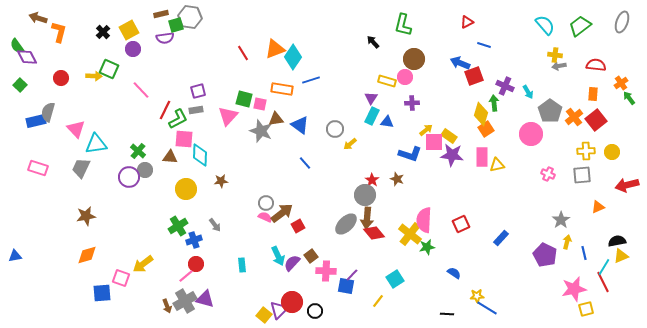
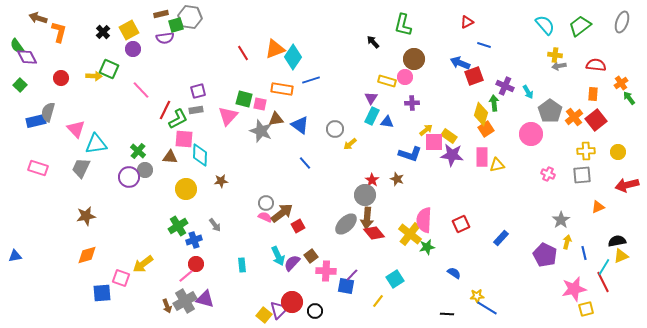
yellow circle at (612, 152): moved 6 px right
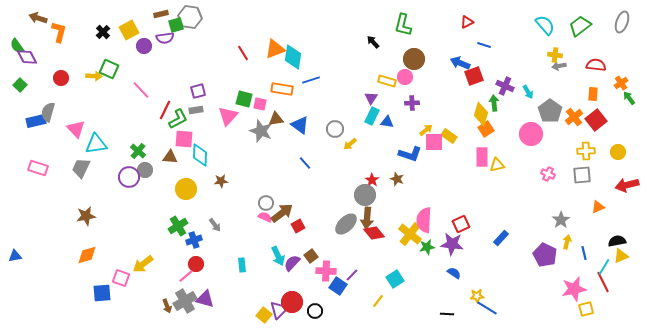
purple circle at (133, 49): moved 11 px right, 3 px up
cyan diamond at (293, 57): rotated 25 degrees counterclockwise
purple star at (452, 155): moved 89 px down
blue square at (346, 286): moved 8 px left; rotated 24 degrees clockwise
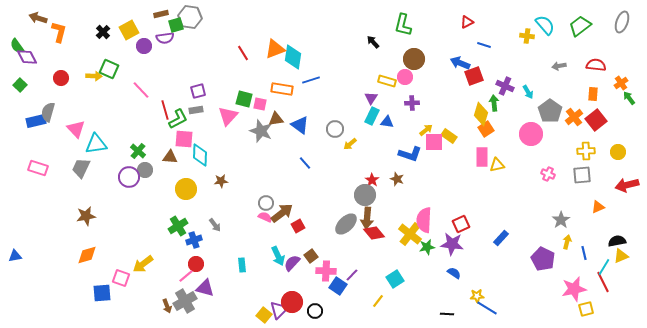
yellow cross at (555, 55): moved 28 px left, 19 px up
red line at (165, 110): rotated 42 degrees counterclockwise
purple pentagon at (545, 255): moved 2 px left, 4 px down
purple triangle at (205, 299): moved 11 px up
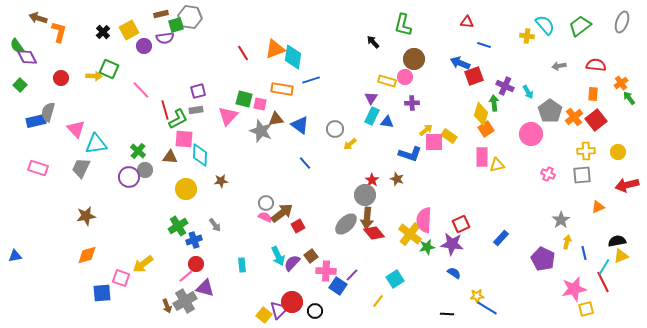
red triangle at (467, 22): rotated 32 degrees clockwise
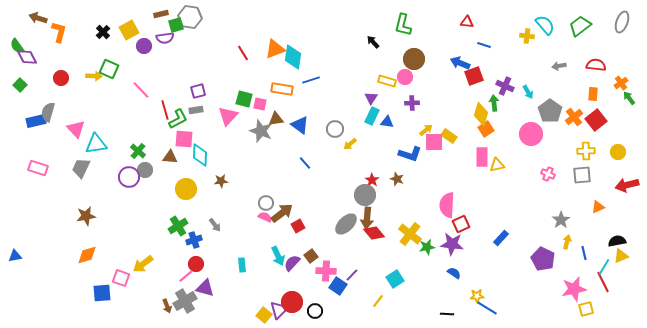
pink semicircle at (424, 220): moved 23 px right, 15 px up
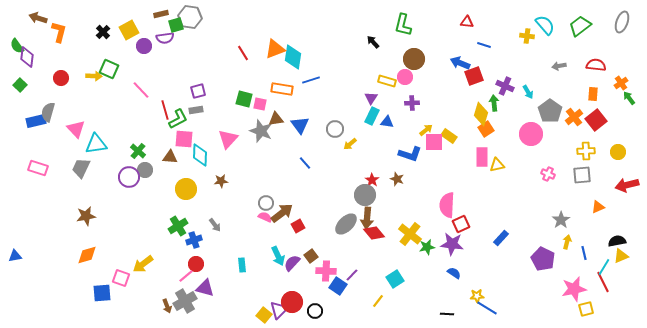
purple diamond at (27, 57): rotated 35 degrees clockwise
pink triangle at (228, 116): moved 23 px down
blue triangle at (300, 125): rotated 18 degrees clockwise
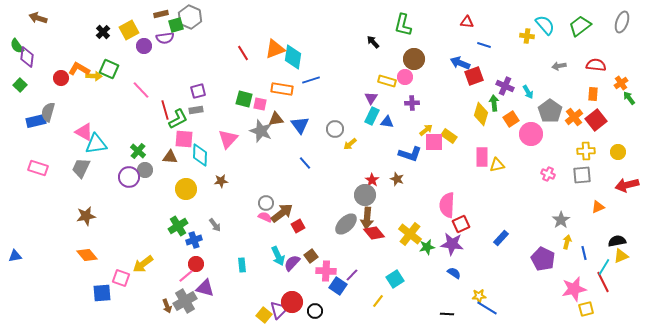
gray hexagon at (190, 17): rotated 15 degrees clockwise
orange L-shape at (59, 32): moved 20 px right, 37 px down; rotated 75 degrees counterclockwise
pink triangle at (76, 129): moved 8 px right, 3 px down; rotated 18 degrees counterclockwise
orange square at (486, 129): moved 25 px right, 10 px up
orange diamond at (87, 255): rotated 65 degrees clockwise
yellow star at (477, 296): moved 2 px right
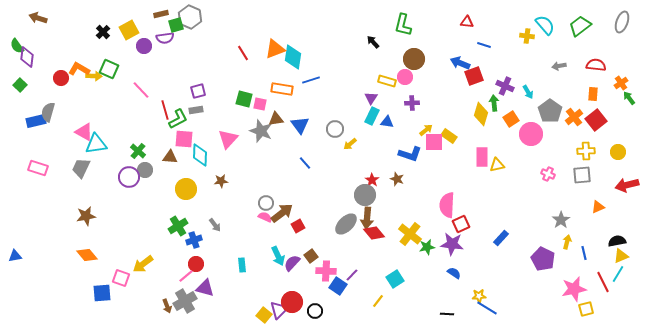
cyan line at (604, 267): moved 14 px right, 7 px down
